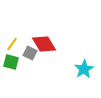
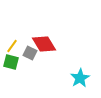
yellow line: moved 2 px down
cyan star: moved 4 px left, 9 px down
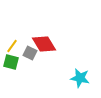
cyan star: rotated 30 degrees counterclockwise
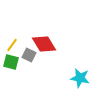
yellow line: moved 1 px up
gray square: moved 1 px left, 2 px down
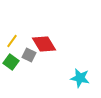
yellow line: moved 4 px up
green square: rotated 21 degrees clockwise
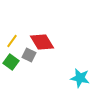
red diamond: moved 2 px left, 2 px up
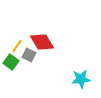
yellow line: moved 5 px right, 5 px down
cyan star: moved 1 px right, 1 px down; rotated 18 degrees counterclockwise
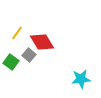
yellow line: moved 13 px up
gray square: rotated 16 degrees clockwise
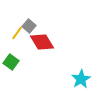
gray square: moved 29 px up
cyan star: rotated 24 degrees counterclockwise
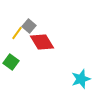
cyan star: rotated 12 degrees clockwise
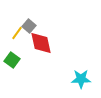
red diamond: moved 1 px left, 1 px down; rotated 20 degrees clockwise
green square: moved 1 px right, 2 px up
cyan star: rotated 18 degrees clockwise
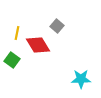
gray square: moved 28 px right
yellow line: rotated 24 degrees counterclockwise
red diamond: moved 3 px left, 2 px down; rotated 20 degrees counterclockwise
